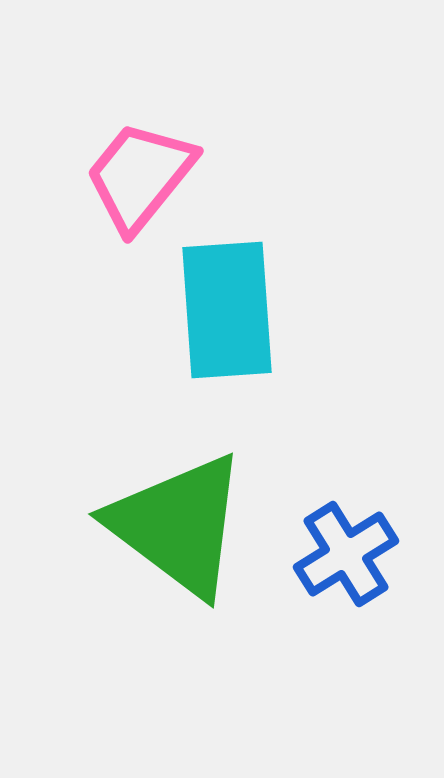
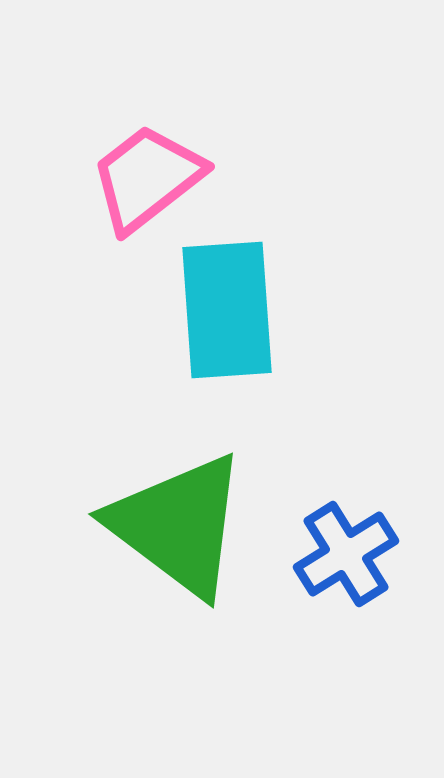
pink trapezoid: moved 7 px right, 2 px down; rotated 13 degrees clockwise
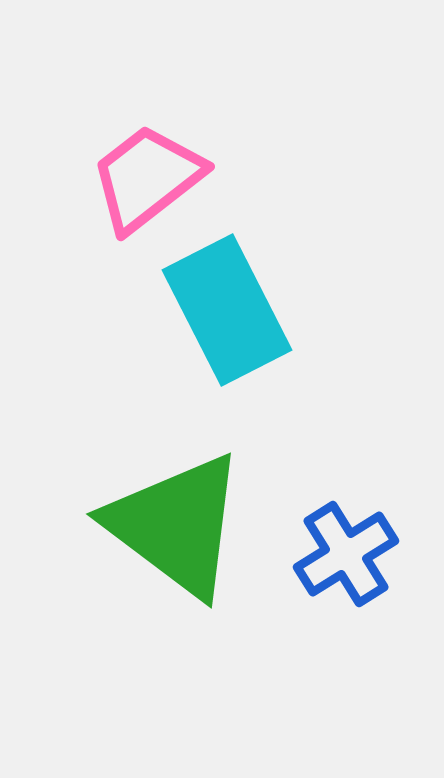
cyan rectangle: rotated 23 degrees counterclockwise
green triangle: moved 2 px left
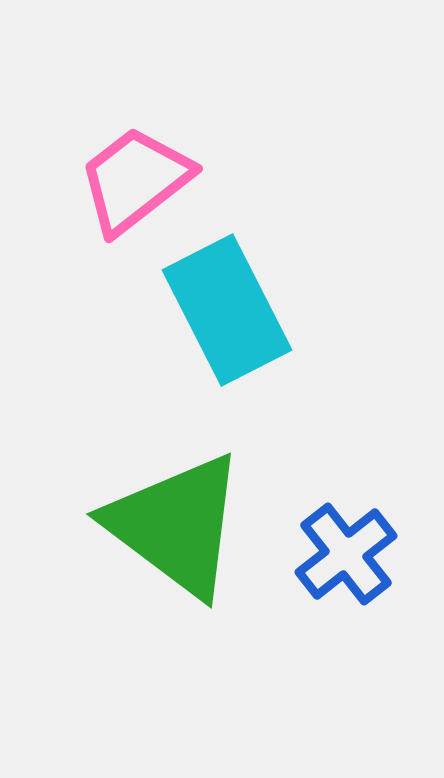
pink trapezoid: moved 12 px left, 2 px down
blue cross: rotated 6 degrees counterclockwise
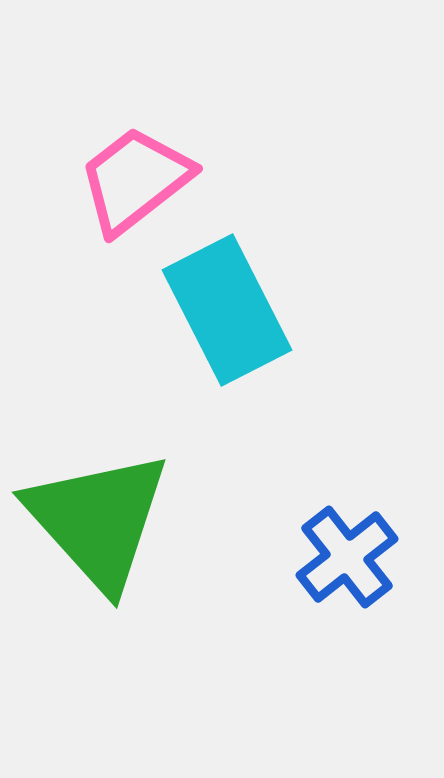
green triangle: moved 78 px left, 5 px up; rotated 11 degrees clockwise
blue cross: moved 1 px right, 3 px down
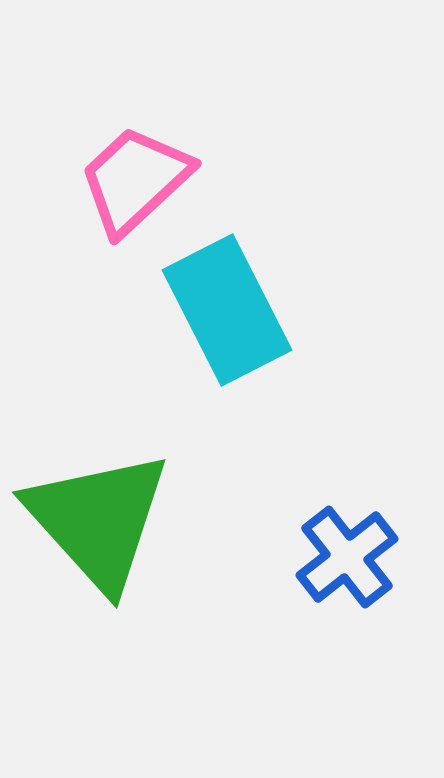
pink trapezoid: rotated 5 degrees counterclockwise
